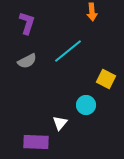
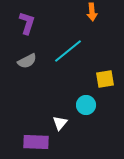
yellow square: moved 1 px left; rotated 36 degrees counterclockwise
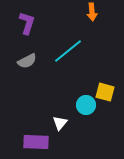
yellow square: moved 13 px down; rotated 24 degrees clockwise
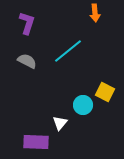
orange arrow: moved 3 px right, 1 px down
gray semicircle: rotated 126 degrees counterclockwise
yellow square: rotated 12 degrees clockwise
cyan circle: moved 3 px left
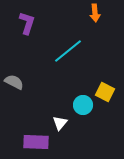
gray semicircle: moved 13 px left, 21 px down
